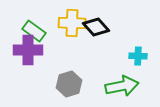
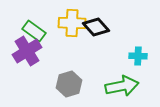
purple cross: moved 1 px left, 1 px down; rotated 32 degrees counterclockwise
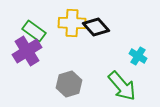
cyan cross: rotated 30 degrees clockwise
green arrow: rotated 60 degrees clockwise
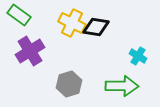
yellow cross: rotated 24 degrees clockwise
black diamond: rotated 40 degrees counterclockwise
green rectangle: moved 15 px left, 16 px up
purple cross: moved 3 px right
green arrow: rotated 48 degrees counterclockwise
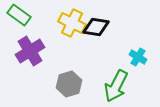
cyan cross: moved 1 px down
green arrow: moved 6 px left; rotated 116 degrees clockwise
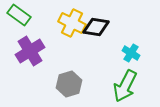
cyan cross: moved 7 px left, 4 px up
green arrow: moved 9 px right
